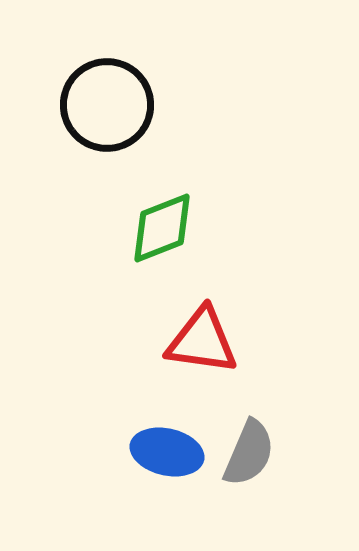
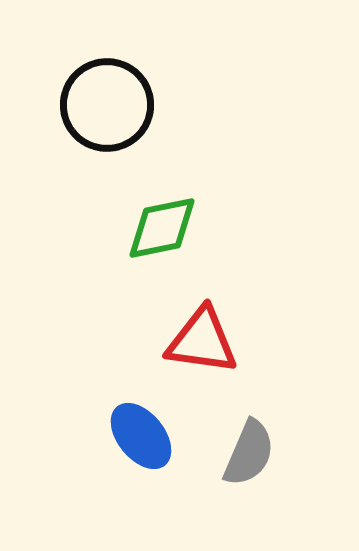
green diamond: rotated 10 degrees clockwise
blue ellipse: moved 26 px left, 16 px up; rotated 38 degrees clockwise
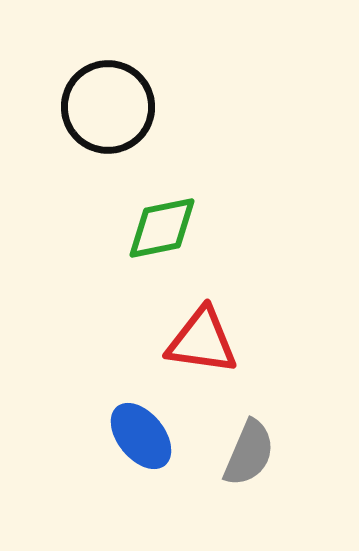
black circle: moved 1 px right, 2 px down
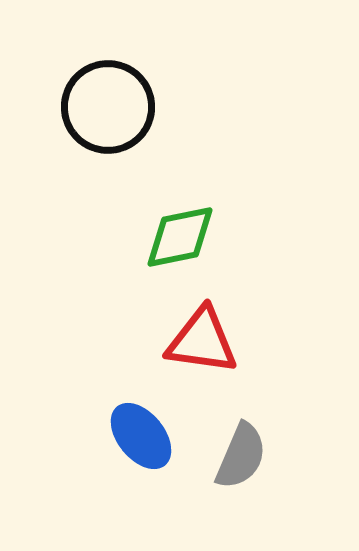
green diamond: moved 18 px right, 9 px down
gray semicircle: moved 8 px left, 3 px down
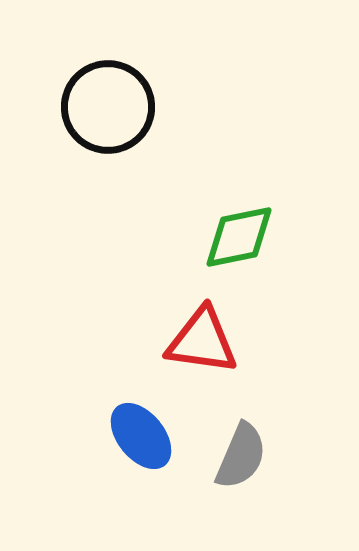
green diamond: moved 59 px right
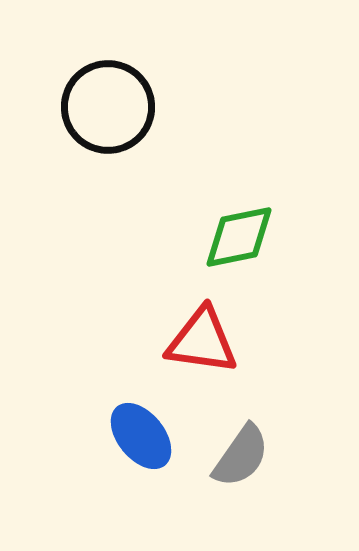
gray semicircle: rotated 12 degrees clockwise
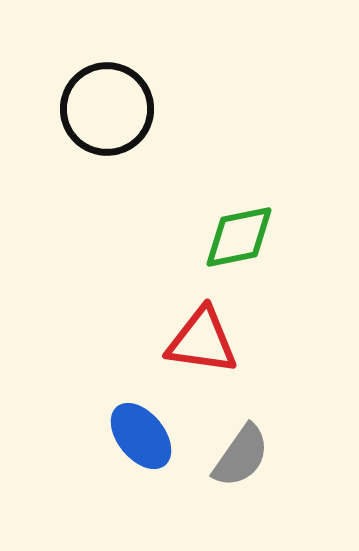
black circle: moved 1 px left, 2 px down
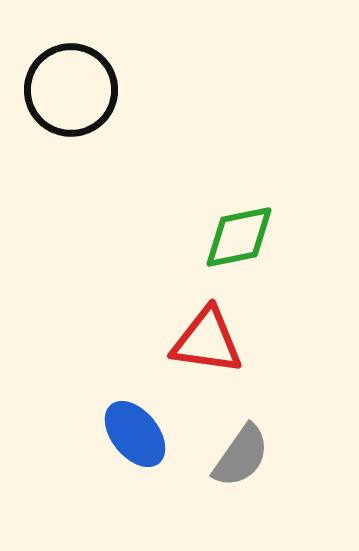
black circle: moved 36 px left, 19 px up
red triangle: moved 5 px right
blue ellipse: moved 6 px left, 2 px up
